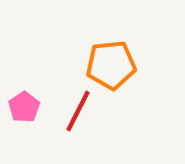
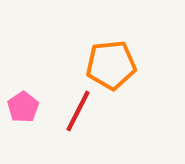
pink pentagon: moved 1 px left
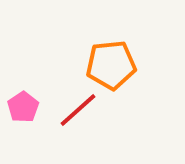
red line: moved 1 px up; rotated 21 degrees clockwise
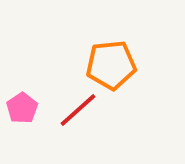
pink pentagon: moved 1 px left, 1 px down
